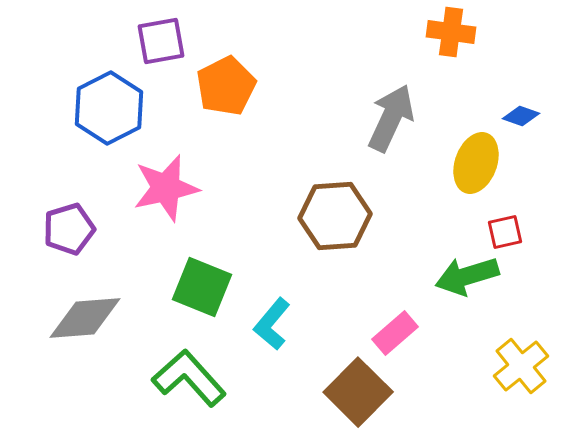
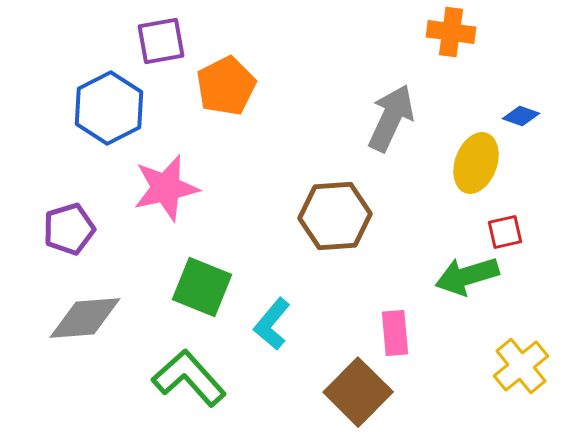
pink rectangle: rotated 54 degrees counterclockwise
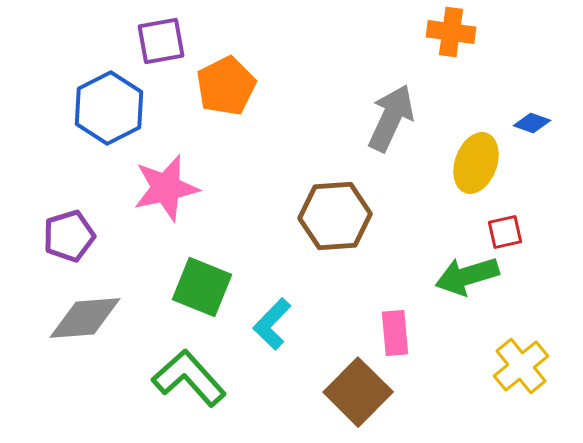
blue diamond: moved 11 px right, 7 px down
purple pentagon: moved 7 px down
cyan L-shape: rotated 4 degrees clockwise
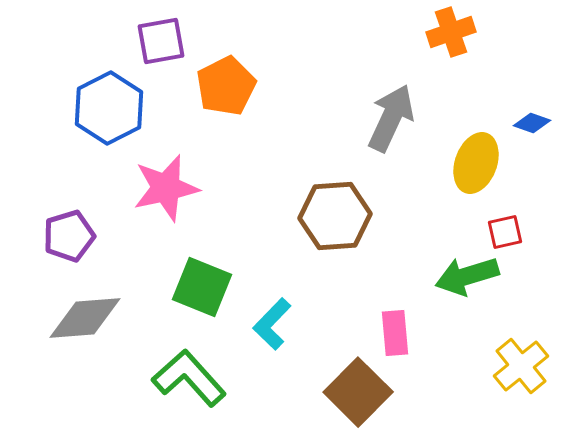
orange cross: rotated 27 degrees counterclockwise
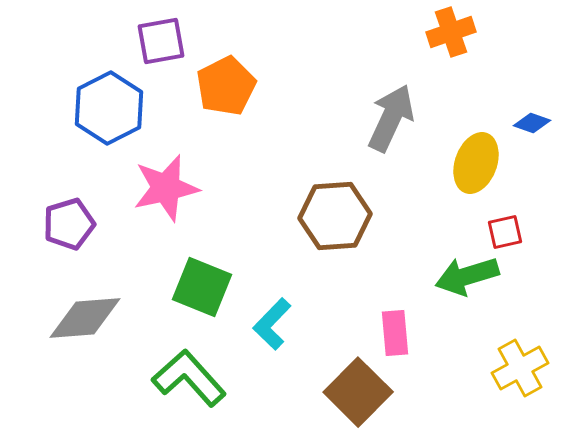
purple pentagon: moved 12 px up
yellow cross: moved 1 px left, 2 px down; rotated 10 degrees clockwise
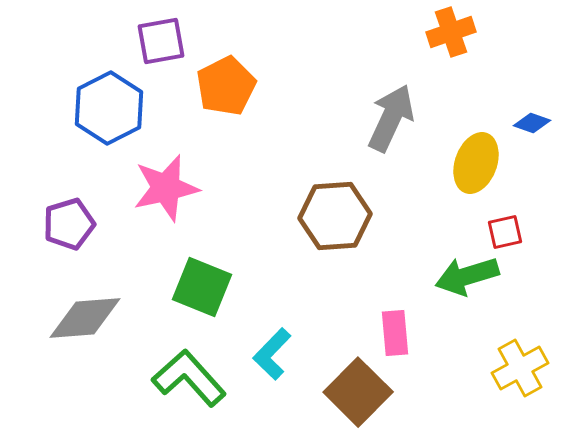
cyan L-shape: moved 30 px down
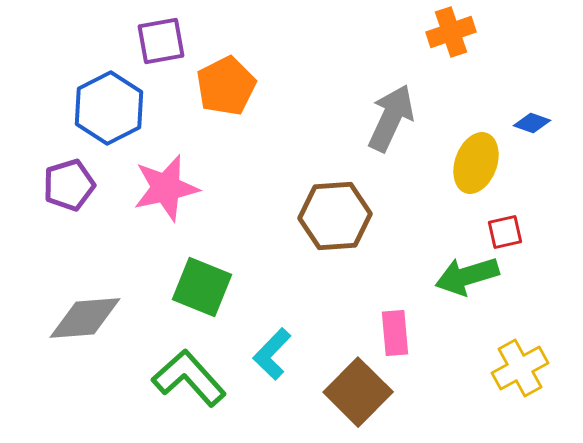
purple pentagon: moved 39 px up
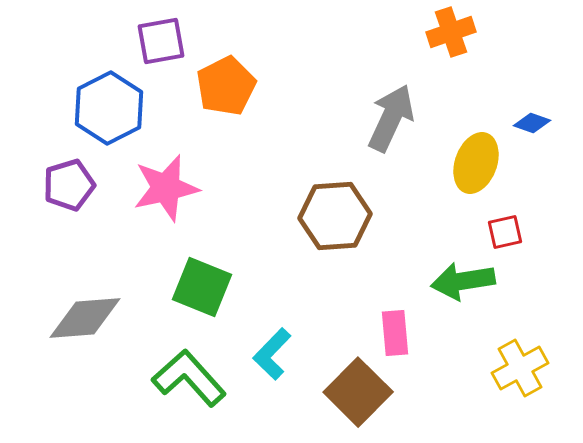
green arrow: moved 4 px left, 5 px down; rotated 8 degrees clockwise
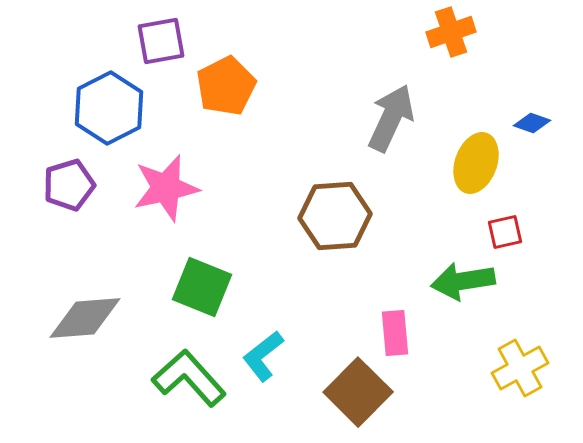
cyan L-shape: moved 9 px left, 2 px down; rotated 8 degrees clockwise
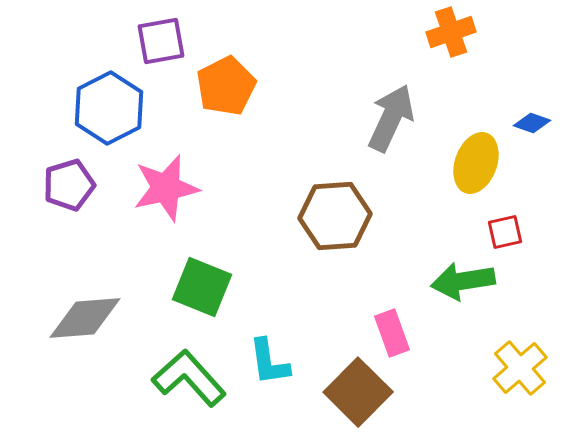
pink rectangle: moved 3 px left; rotated 15 degrees counterclockwise
cyan L-shape: moved 6 px right, 6 px down; rotated 60 degrees counterclockwise
yellow cross: rotated 12 degrees counterclockwise
